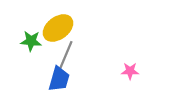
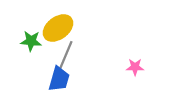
pink star: moved 5 px right, 4 px up
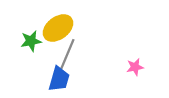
green star: rotated 15 degrees counterclockwise
gray line: moved 2 px right, 2 px up
pink star: rotated 12 degrees counterclockwise
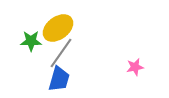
green star: rotated 10 degrees clockwise
gray line: moved 6 px left, 2 px up; rotated 12 degrees clockwise
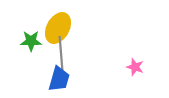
yellow ellipse: rotated 24 degrees counterclockwise
gray line: rotated 40 degrees counterclockwise
pink star: rotated 30 degrees clockwise
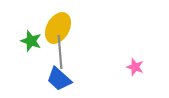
green star: rotated 20 degrees clockwise
gray line: moved 1 px left, 1 px up
blue trapezoid: rotated 116 degrees clockwise
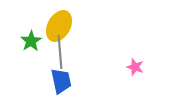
yellow ellipse: moved 1 px right, 2 px up
green star: rotated 20 degrees clockwise
blue trapezoid: moved 2 px right, 2 px down; rotated 144 degrees counterclockwise
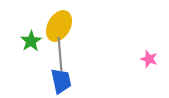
gray line: moved 2 px down
pink star: moved 14 px right, 8 px up
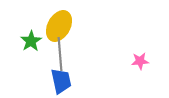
pink star: moved 9 px left, 2 px down; rotated 24 degrees counterclockwise
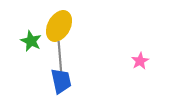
green star: rotated 15 degrees counterclockwise
gray line: moved 4 px down
pink star: rotated 24 degrees counterclockwise
